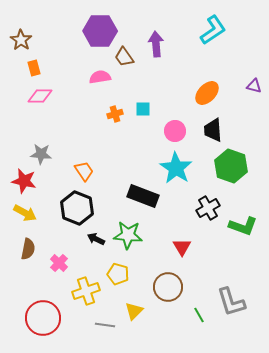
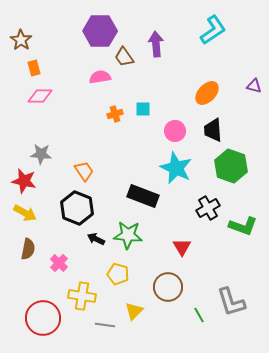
cyan star: rotated 8 degrees counterclockwise
yellow cross: moved 4 px left, 5 px down; rotated 28 degrees clockwise
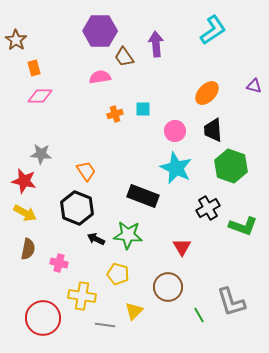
brown star: moved 5 px left
orange trapezoid: moved 2 px right
pink cross: rotated 30 degrees counterclockwise
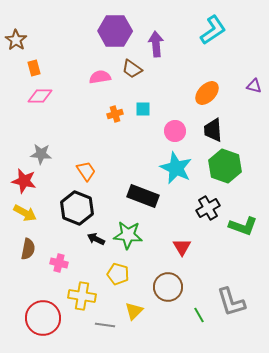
purple hexagon: moved 15 px right
brown trapezoid: moved 8 px right, 12 px down; rotated 20 degrees counterclockwise
green hexagon: moved 6 px left
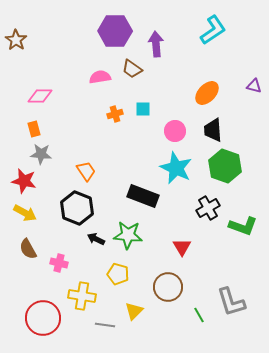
orange rectangle: moved 61 px down
brown semicircle: rotated 140 degrees clockwise
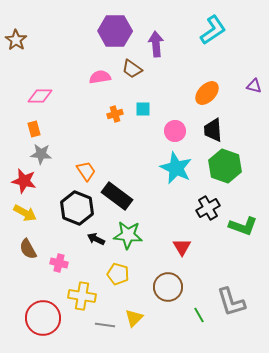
black rectangle: moved 26 px left; rotated 16 degrees clockwise
yellow triangle: moved 7 px down
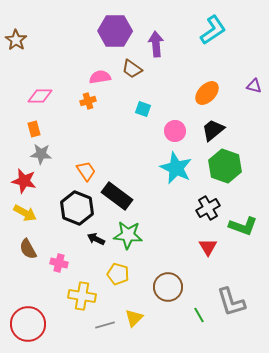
cyan square: rotated 21 degrees clockwise
orange cross: moved 27 px left, 13 px up
black trapezoid: rotated 55 degrees clockwise
red triangle: moved 26 px right
red circle: moved 15 px left, 6 px down
gray line: rotated 24 degrees counterclockwise
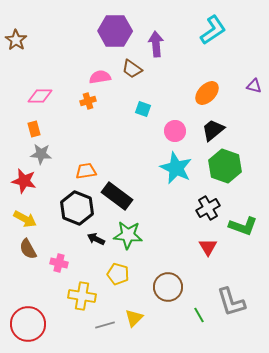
orange trapezoid: rotated 65 degrees counterclockwise
yellow arrow: moved 6 px down
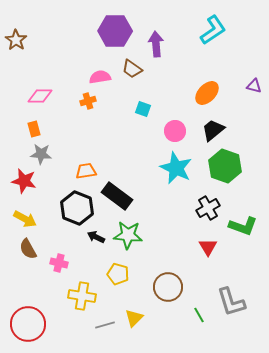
black arrow: moved 2 px up
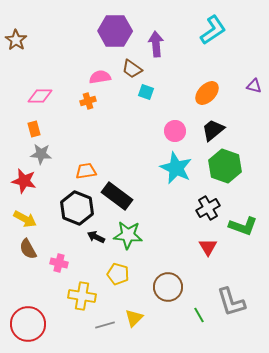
cyan square: moved 3 px right, 17 px up
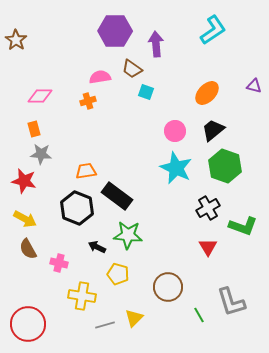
black arrow: moved 1 px right, 10 px down
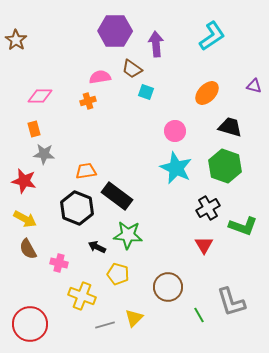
cyan L-shape: moved 1 px left, 6 px down
black trapezoid: moved 17 px right, 3 px up; rotated 55 degrees clockwise
gray star: moved 3 px right
red triangle: moved 4 px left, 2 px up
yellow cross: rotated 12 degrees clockwise
red circle: moved 2 px right
